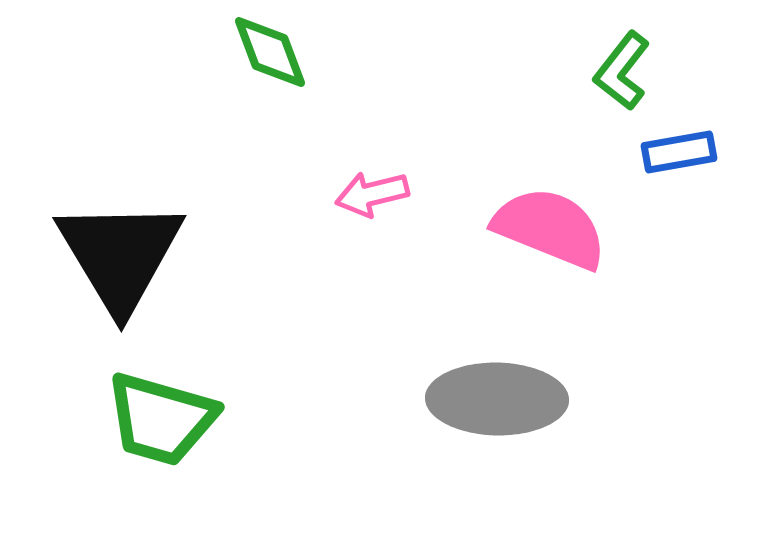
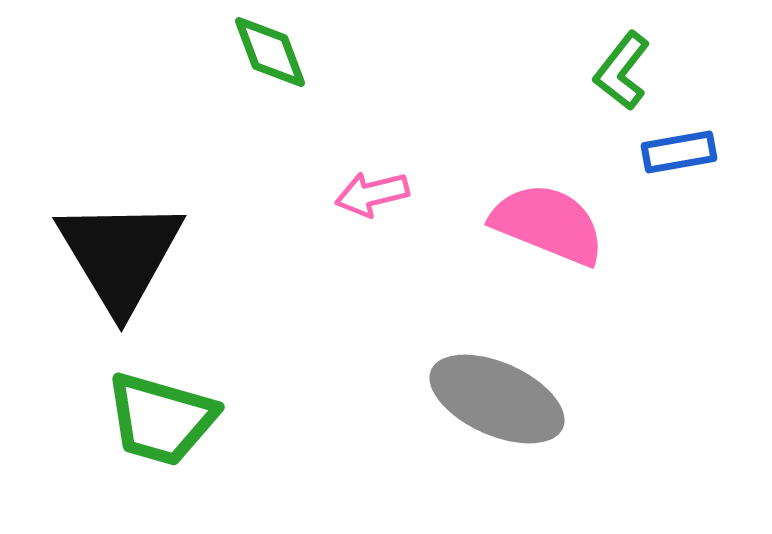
pink semicircle: moved 2 px left, 4 px up
gray ellipse: rotated 23 degrees clockwise
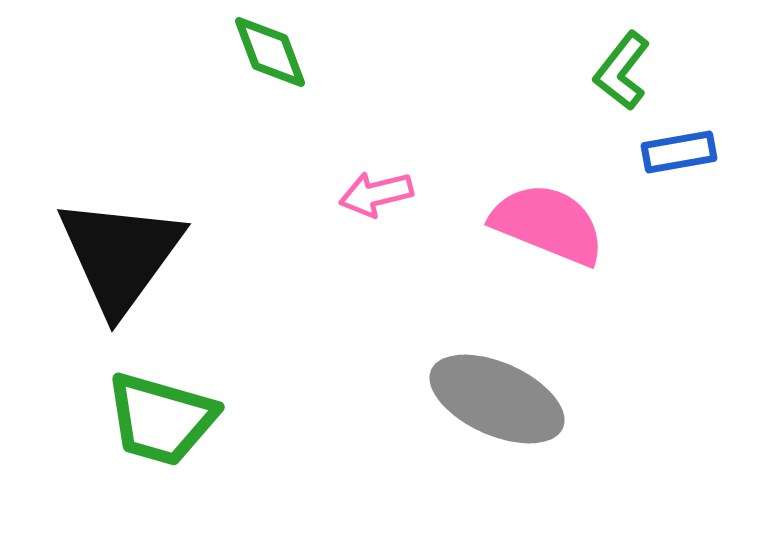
pink arrow: moved 4 px right
black triangle: rotated 7 degrees clockwise
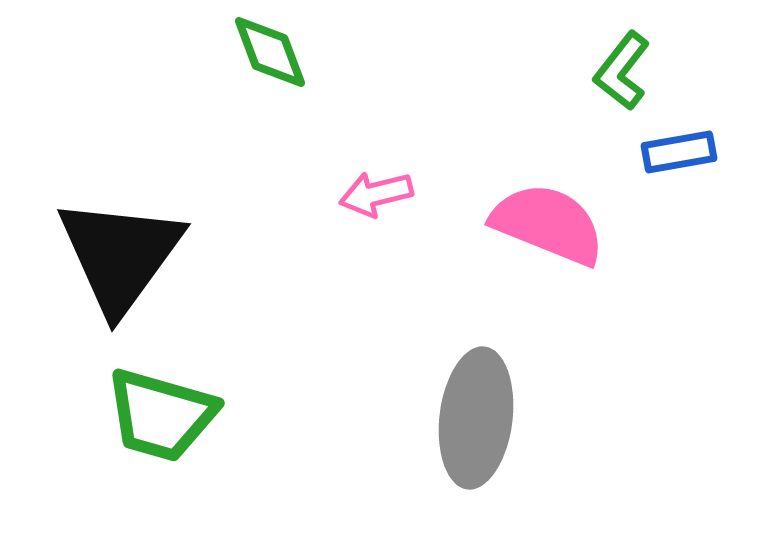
gray ellipse: moved 21 px left, 19 px down; rotated 73 degrees clockwise
green trapezoid: moved 4 px up
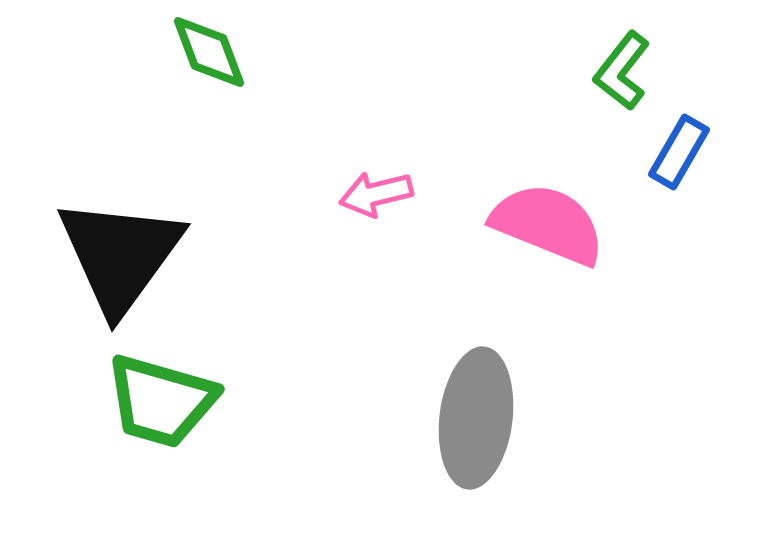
green diamond: moved 61 px left
blue rectangle: rotated 50 degrees counterclockwise
green trapezoid: moved 14 px up
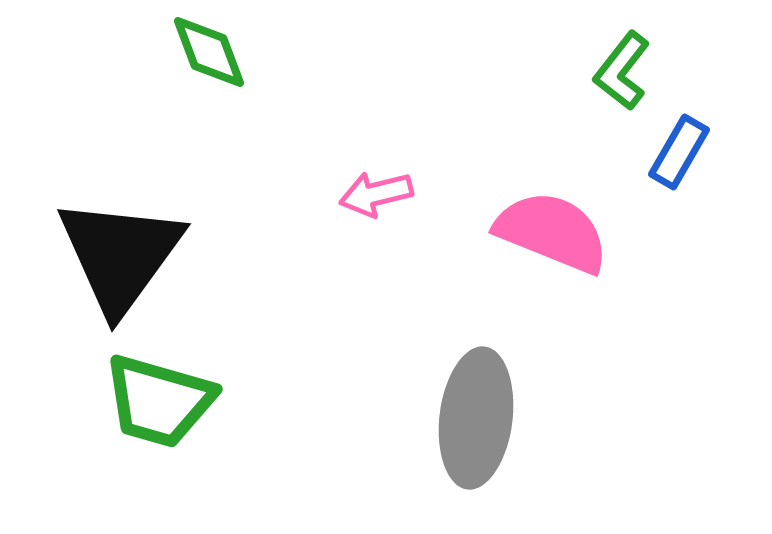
pink semicircle: moved 4 px right, 8 px down
green trapezoid: moved 2 px left
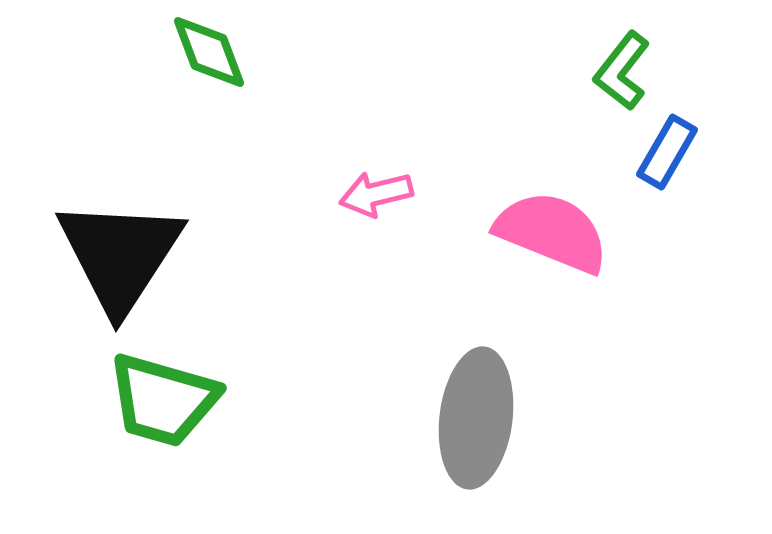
blue rectangle: moved 12 px left
black triangle: rotated 3 degrees counterclockwise
green trapezoid: moved 4 px right, 1 px up
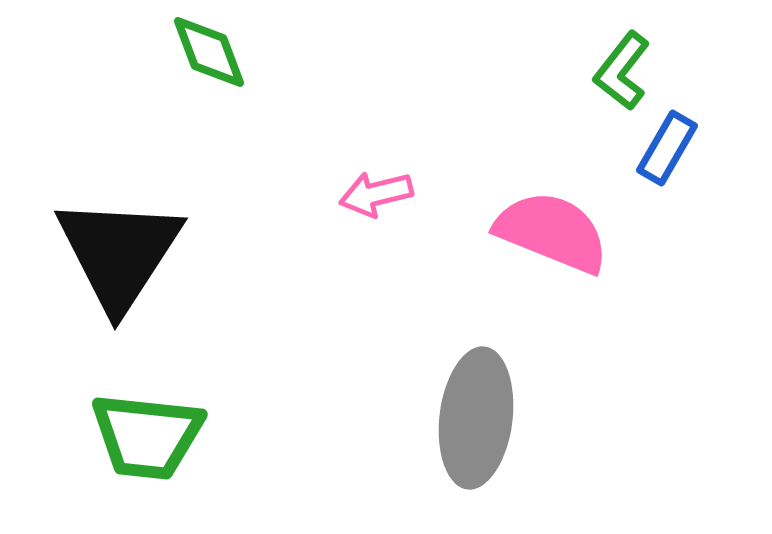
blue rectangle: moved 4 px up
black triangle: moved 1 px left, 2 px up
green trapezoid: moved 16 px left, 36 px down; rotated 10 degrees counterclockwise
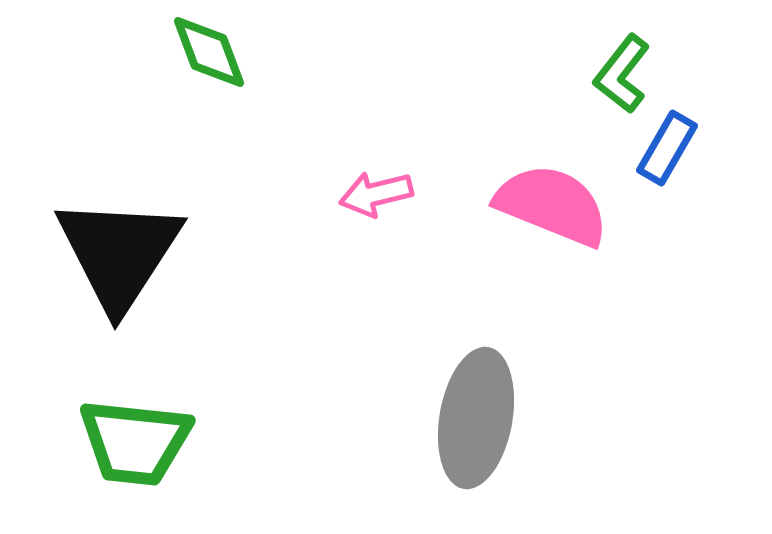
green L-shape: moved 3 px down
pink semicircle: moved 27 px up
gray ellipse: rotated 3 degrees clockwise
green trapezoid: moved 12 px left, 6 px down
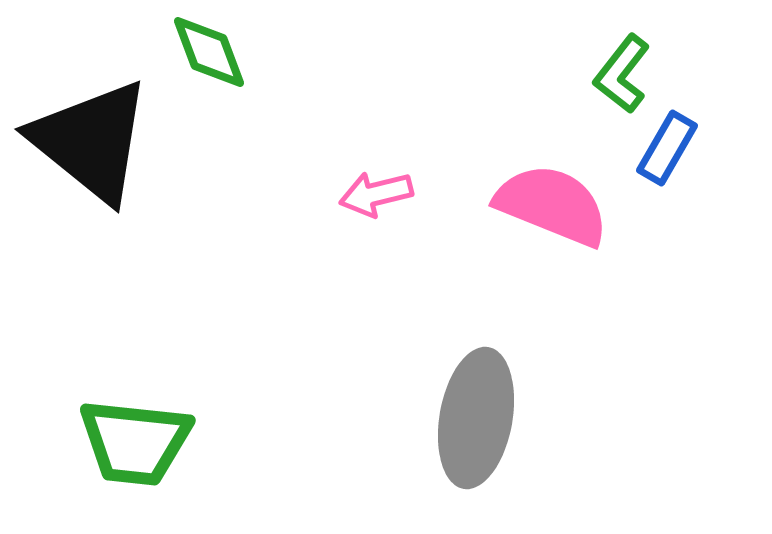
black triangle: moved 28 px left, 112 px up; rotated 24 degrees counterclockwise
